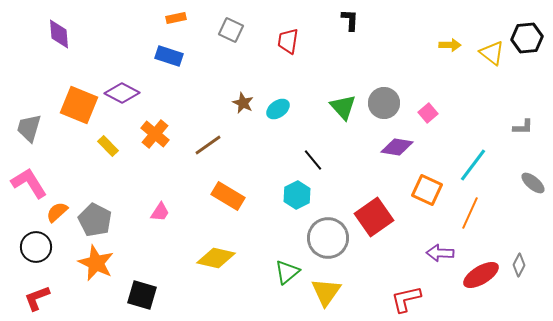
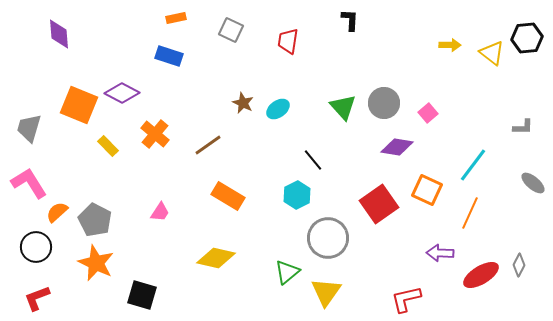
red square at (374, 217): moved 5 px right, 13 px up
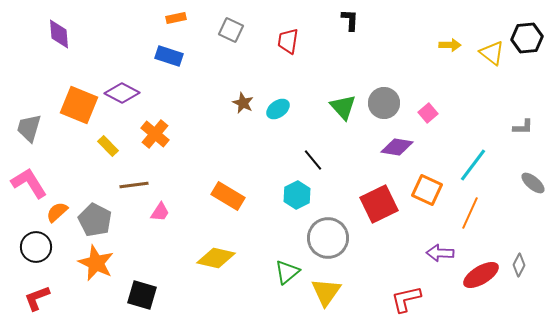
brown line at (208, 145): moved 74 px left, 40 px down; rotated 28 degrees clockwise
red square at (379, 204): rotated 9 degrees clockwise
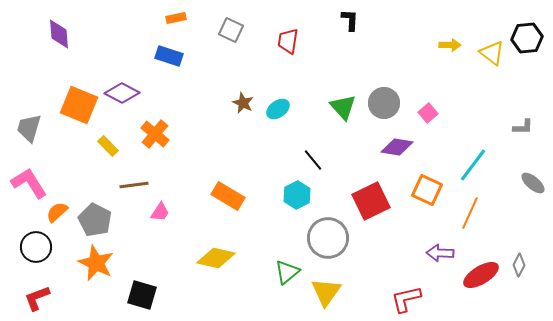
red square at (379, 204): moved 8 px left, 3 px up
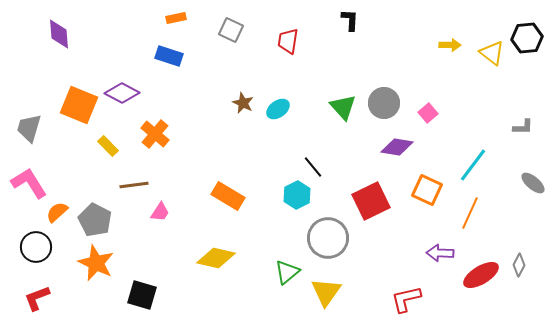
black line at (313, 160): moved 7 px down
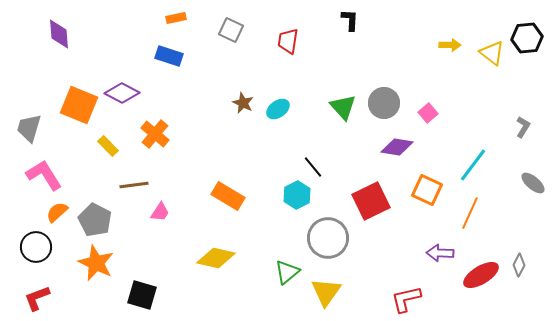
gray L-shape at (523, 127): rotated 60 degrees counterclockwise
pink L-shape at (29, 183): moved 15 px right, 8 px up
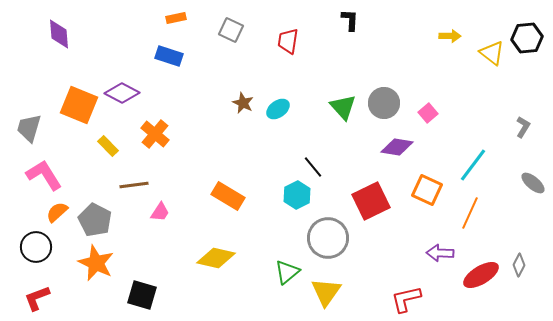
yellow arrow at (450, 45): moved 9 px up
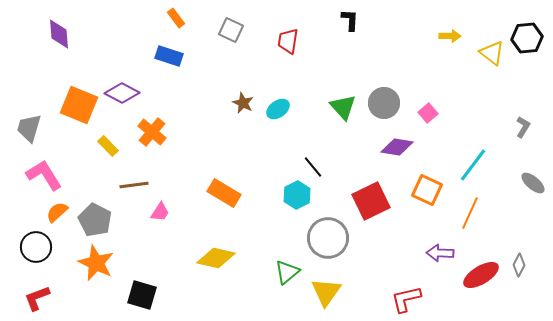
orange rectangle at (176, 18): rotated 66 degrees clockwise
orange cross at (155, 134): moved 3 px left, 2 px up
orange rectangle at (228, 196): moved 4 px left, 3 px up
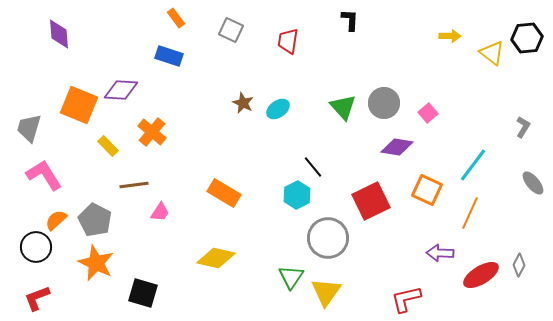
purple diamond at (122, 93): moved 1 px left, 3 px up; rotated 24 degrees counterclockwise
gray ellipse at (533, 183): rotated 10 degrees clockwise
orange semicircle at (57, 212): moved 1 px left, 8 px down
green triangle at (287, 272): moved 4 px right, 5 px down; rotated 16 degrees counterclockwise
black square at (142, 295): moved 1 px right, 2 px up
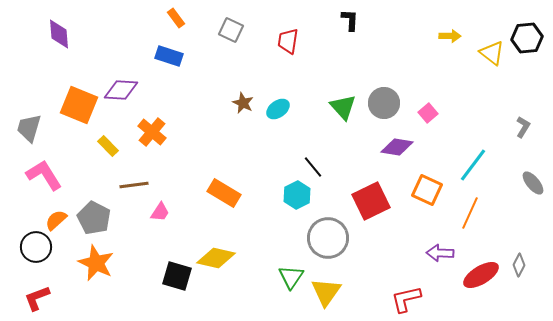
gray pentagon at (95, 220): moved 1 px left, 2 px up
black square at (143, 293): moved 34 px right, 17 px up
